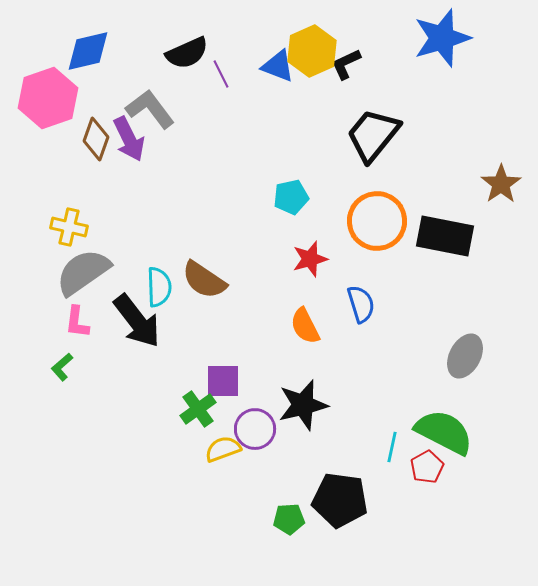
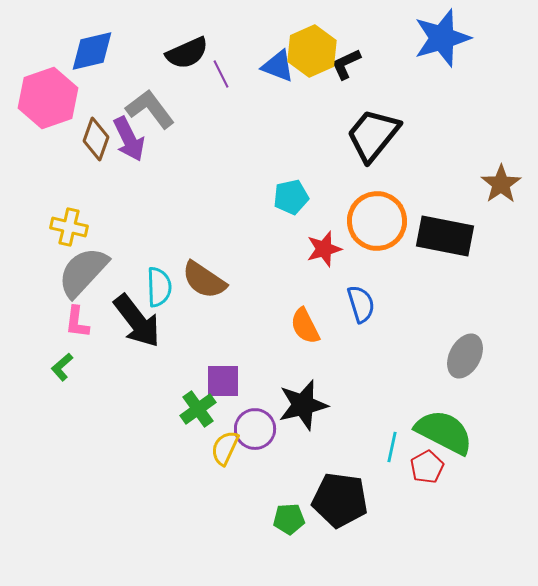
blue diamond: moved 4 px right
red star: moved 14 px right, 10 px up
gray semicircle: rotated 12 degrees counterclockwise
yellow semicircle: moved 2 px right, 1 px up; rotated 45 degrees counterclockwise
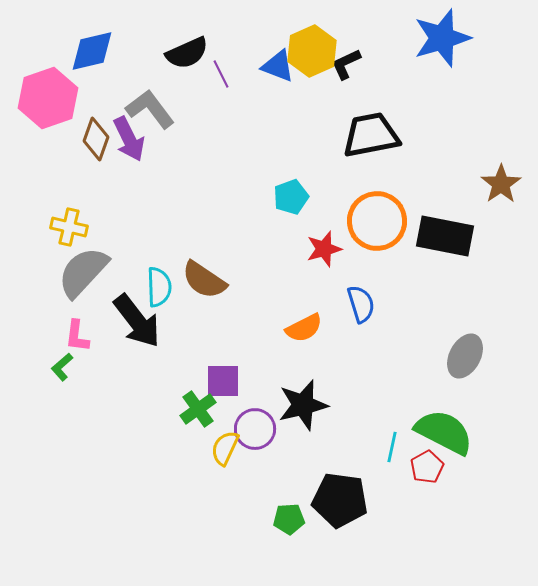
black trapezoid: moved 2 px left; rotated 40 degrees clockwise
cyan pentagon: rotated 8 degrees counterclockwise
pink L-shape: moved 14 px down
orange semicircle: moved 1 px left, 2 px down; rotated 90 degrees counterclockwise
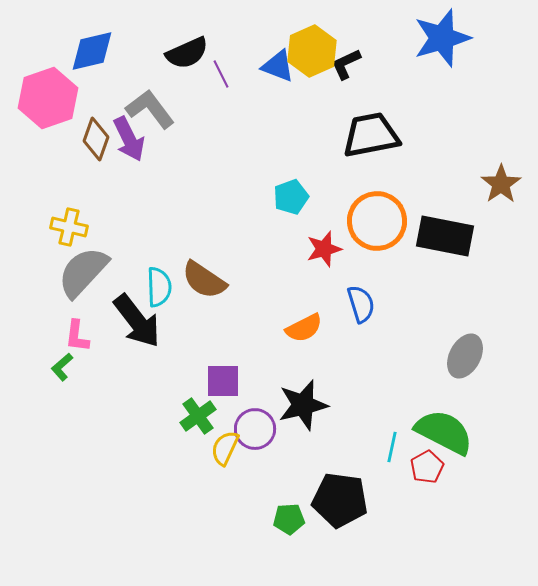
green cross: moved 7 px down
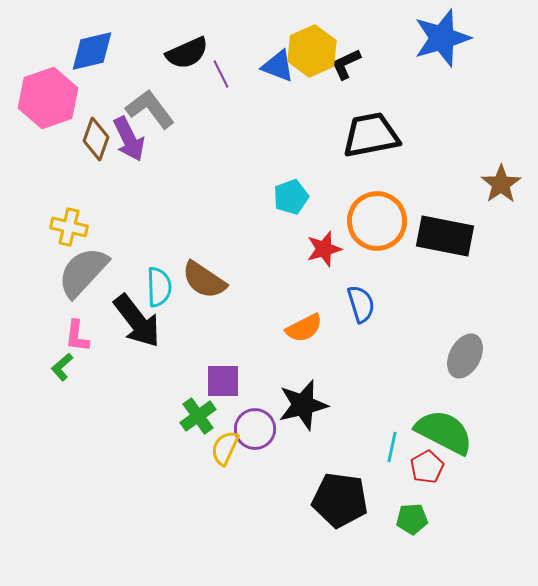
green pentagon: moved 123 px right
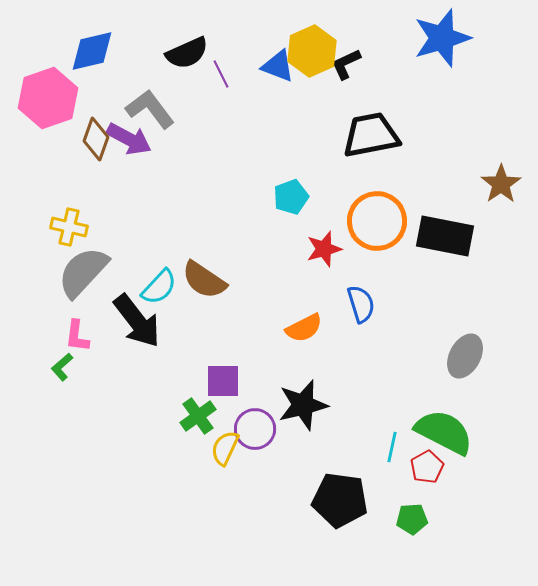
purple arrow: rotated 36 degrees counterclockwise
cyan semicircle: rotated 45 degrees clockwise
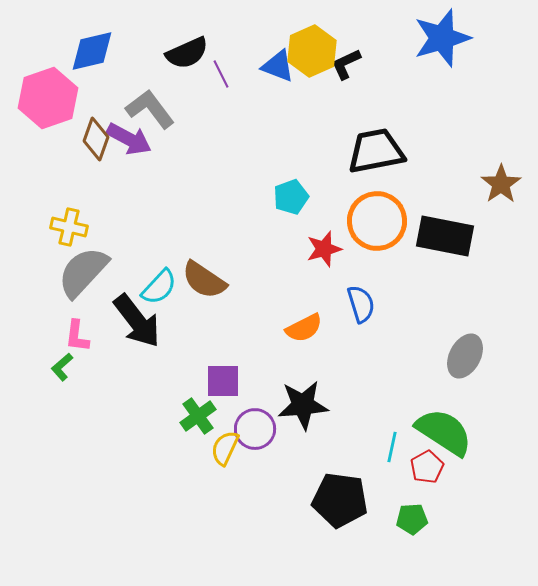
black trapezoid: moved 5 px right, 16 px down
black star: rotated 9 degrees clockwise
green semicircle: rotated 6 degrees clockwise
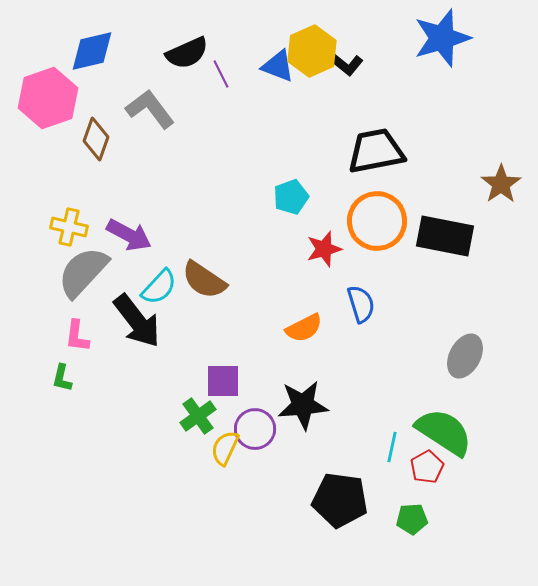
black L-shape: rotated 116 degrees counterclockwise
purple arrow: moved 96 px down
green L-shape: moved 11 px down; rotated 36 degrees counterclockwise
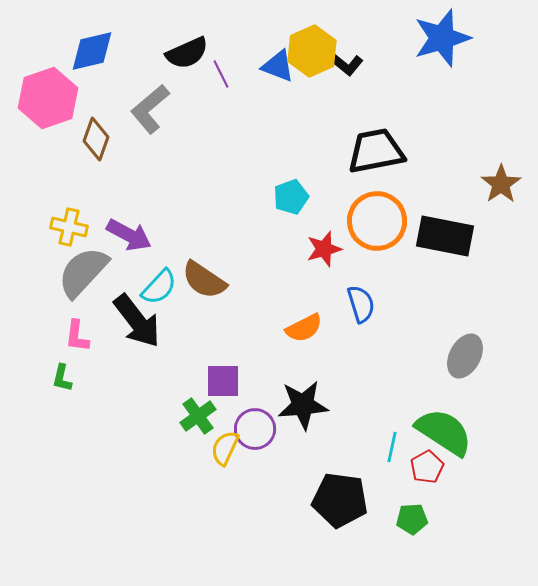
gray L-shape: rotated 93 degrees counterclockwise
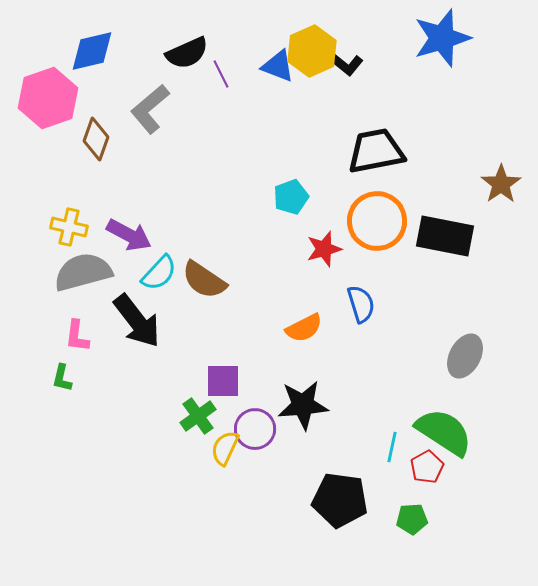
gray semicircle: rotated 32 degrees clockwise
cyan semicircle: moved 14 px up
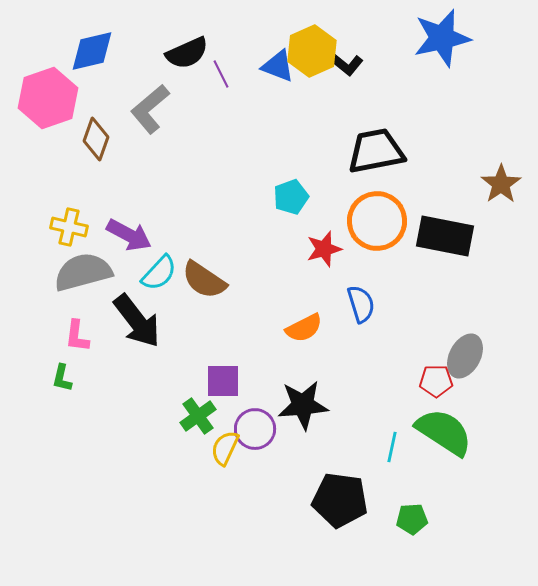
blue star: rotated 4 degrees clockwise
red pentagon: moved 9 px right, 86 px up; rotated 28 degrees clockwise
